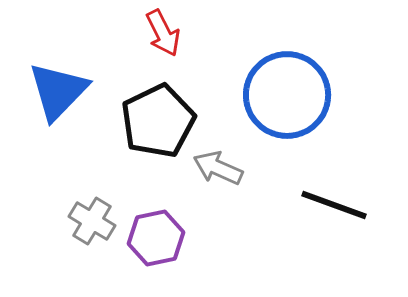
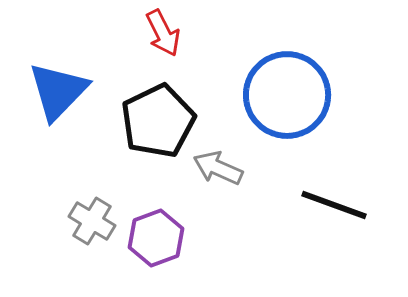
purple hexagon: rotated 8 degrees counterclockwise
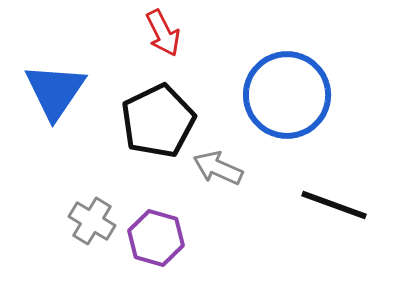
blue triangle: moved 3 px left; rotated 10 degrees counterclockwise
purple hexagon: rotated 24 degrees counterclockwise
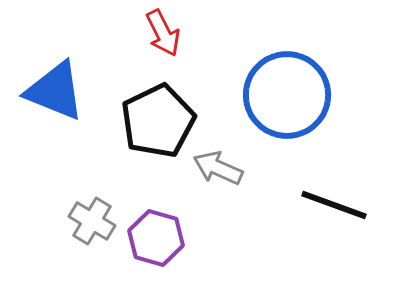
blue triangle: rotated 42 degrees counterclockwise
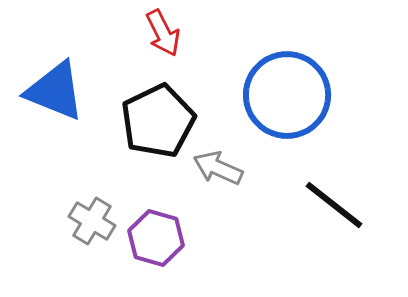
black line: rotated 18 degrees clockwise
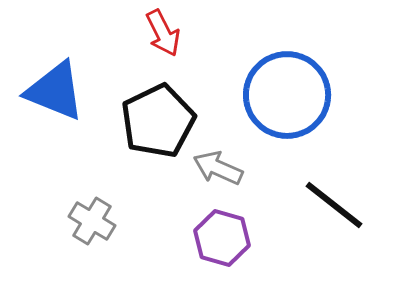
purple hexagon: moved 66 px right
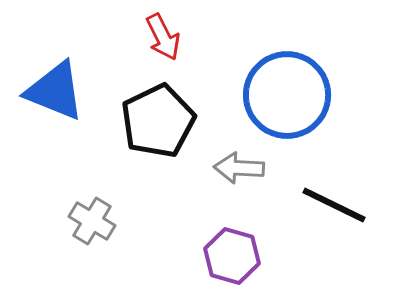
red arrow: moved 4 px down
gray arrow: moved 21 px right; rotated 21 degrees counterclockwise
black line: rotated 12 degrees counterclockwise
purple hexagon: moved 10 px right, 18 px down
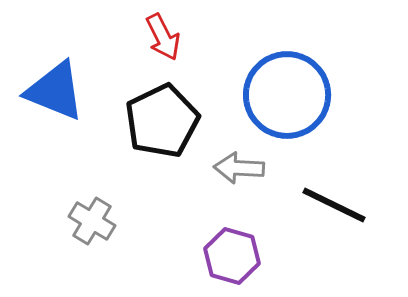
black pentagon: moved 4 px right
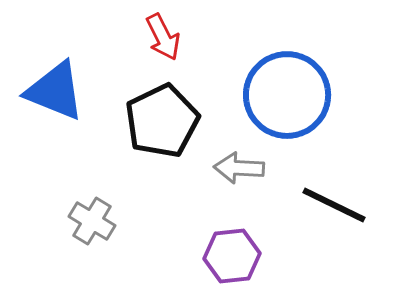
purple hexagon: rotated 22 degrees counterclockwise
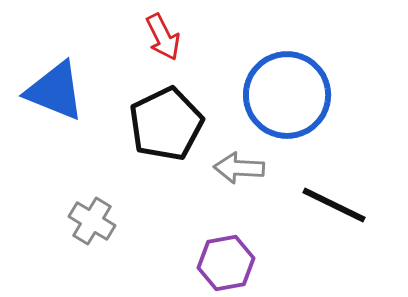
black pentagon: moved 4 px right, 3 px down
purple hexagon: moved 6 px left, 7 px down; rotated 4 degrees counterclockwise
